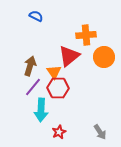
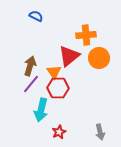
orange circle: moved 5 px left, 1 px down
purple line: moved 2 px left, 3 px up
cyan arrow: rotated 10 degrees clockwise
gray arrow: rotated 21 degrees clockwise
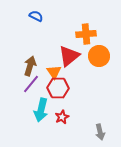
orange cross: moved 1 px up
orange circle: moved 2 px up
red star: moved 3 px right, 15 px up
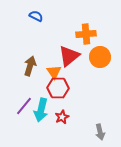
orange circle: moved 1 px right, 1 px down
purple line: moved 7 px left, 22 px down
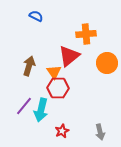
orange circle: moved 7 px right, 6 px down
brown arrow: moved 1 px left
red star: moved 14 px down
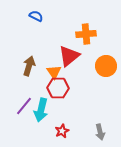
orange circle: moved 1 px left, 3 px down
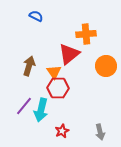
red triangle: moved 2 px up
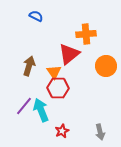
cyan arrow: rotated 145 degrees clockwise
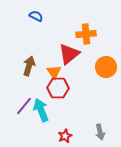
orange circle: moved 1 px down
red star: moved 3 px right, 5 px down
